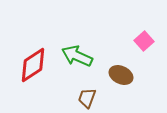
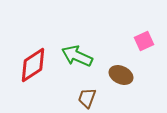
pink square: rotated 18 degrees clockwise
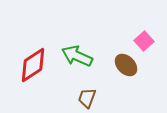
pink square: rotated 18 degrees counterclockwise
brown ellipse: moved 5 px right, 10 px up; rotated 20 degrees clockwise
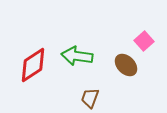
green arrow: rotated 16 degrees counterclockwise
brown trapezoid: moved 3 px right
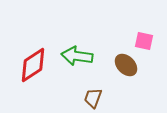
pink square: rotated 36 degrees counterclockwise
brown trapezoid: moved 3 px right
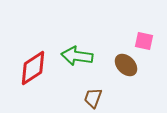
red diamond: moved 3 px down
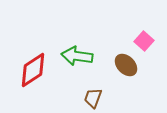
pink square: rotated 30 degrees clockwise
red diamond: moved 2 px down
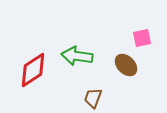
pink square: moved 2 px left, 3 px up; rotated 36 degrees clockwise
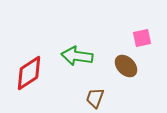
brown ellipse: moved 1 px down
red diamond: moved 4 px left, 3 px down
brown trapezoid: moved 2 px right
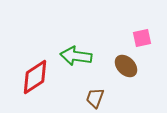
green arrow: moved 1 px left
red diamond: moved 6 px right, 4 px down
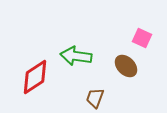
pink square: rotated 36 degrees clockwise
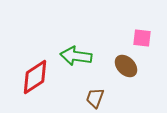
pink square: rotated 18 degrees counterclockwise
